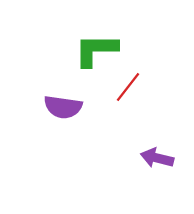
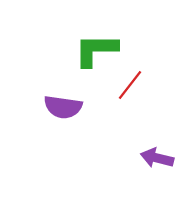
red line: moved 2 px right, 2 px up
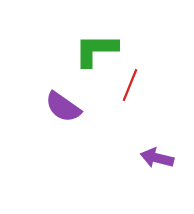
red line: rotated 16 degrees counterclockwise
purple semicircle: rotated 27 degrees clockwise
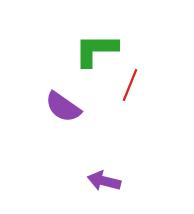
purple arrow: moved 53 px left, 23 px down
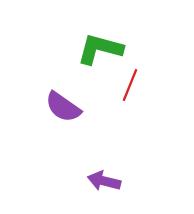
green L-shape: moved 4 px right, 1 px up; rotated 15 degrees clockwise
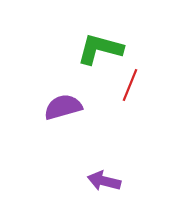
purple semicircle: rotated 129 degrees clockwise
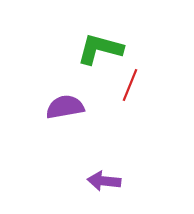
purple semicircle: moved 2 px right; rotated 6 degrees clockwise
purple arrow: rotated 8 degrees counterclockwise
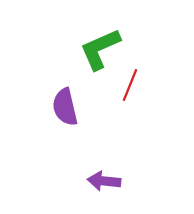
green L-shape: rotated 39 degrees counterclockwise
purple semicircle: rotated 93 degrees counterclockwise
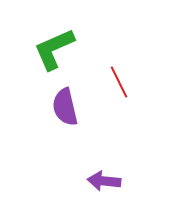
green L-shape: moved 46 px left
red line: moved 11 px left, 3 px up; rotated 48 degrees counterclockwise
